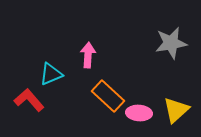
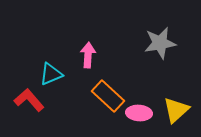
gray star: moved 11 px left
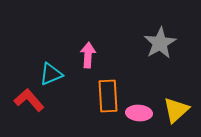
gray star: rotated 20 degrees counterclockwise
orange rectangle: rotated 44 degrees clockwise
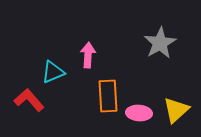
cyan triangle: moved 2 px right, 2 px up
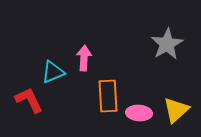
gray star: moved 7 px right, 1 px down
pink arrow: moved 4 px left, 3 px down
red L-shape: rotated 16 degrees clockwise
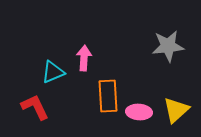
gray star: moved 1 px right, 2 px down; rotated 24 degrees clockwise
red L-shape: moved 6 px right, 7 px down
pink ellipse: moved 1 px up
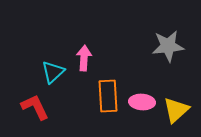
cyan triangle: rotated 20 degrees counterclockwise
pink ellipse: moved 3 px right, 10 px up
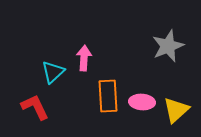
gray star: rotated 16 degrees counterclockwise
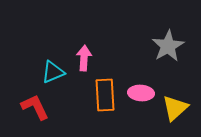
gray star: rotated 8 degrees counterclockwise
cyan triangle: rotated 20 degrees clockwise
orange rectangle: moved 3 px left, 1 px up
pink ellipse: moved 1 px left, 9 px up
yellow triangle: moved 1 px left, 2 px up
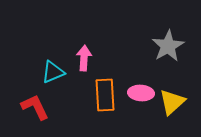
yellow triangle: moved 3 px left, 6 px up
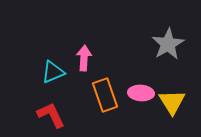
gray star: moved 2 px up
orange rectangle: rotated 16 degrees counterclockwise
yellow triangle: rotated 20 degrees counterclockwise
red L-shape: moved 16 px right, 8 px down
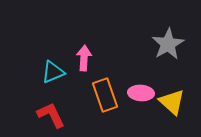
yellow triangle: rotated 16 degrees counterclockwise
